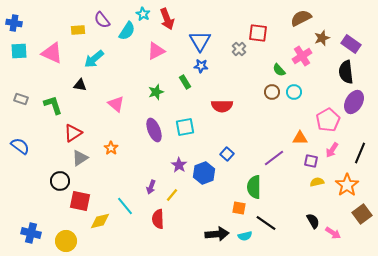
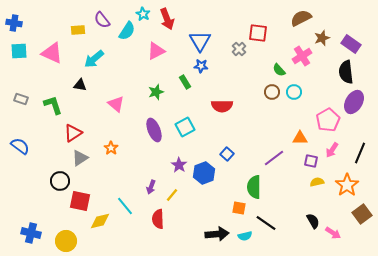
cyan square at (185, 127): rotated 18 degrees counterclockwise
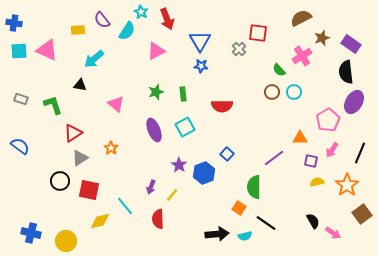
cyan star at (143, 14): moved 2 px left, 2 px up
pink triangle at (52, 53): moved 5 px left, 3 px up
green rectangle at (185, 82): moved 2 px left, 12 px down; rotated 24 degrees clockwise
red square at (80, 201): moved 9 px right, 11 px up
orange square at (239, 208): rotated 24 degrees clockwise
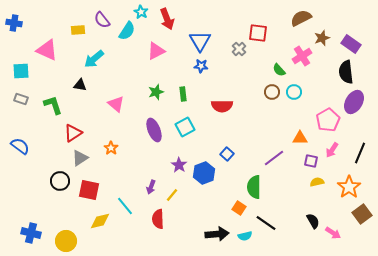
cyan square at (19, 51): moved 2 px right, 20 px down
orange star at (347, 185): moved 2 px right, 2 px down
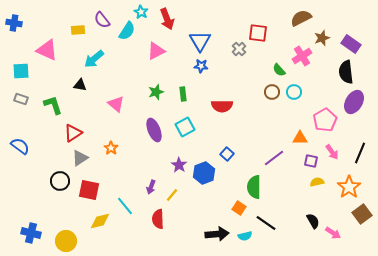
pink pentagon at (328, 120): moved 3 px left
pink arrow at (332, 150): moved 2 px down; rotated 70 degrees counterclockwise
